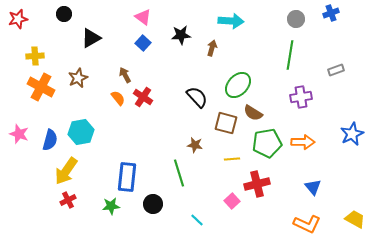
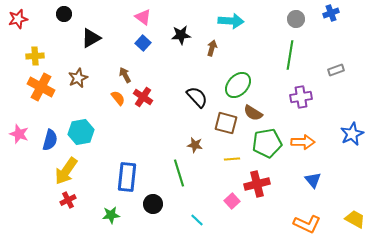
blue triangle at (313, 187): moved 7 px up
green star at (111, 206): moved 9 px down
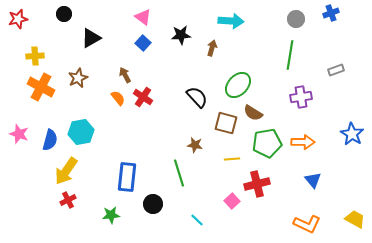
blue star at (352, 134): rotated 15 degrees counterclockwise
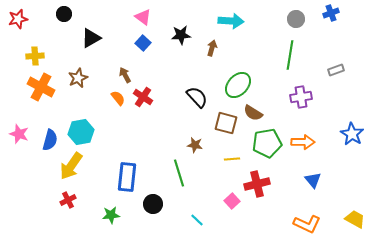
yellow arrow at (66, 171): moved 5 px right, 5 px up
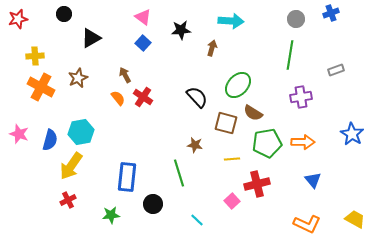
black star at (181, 35): moved 5 px up
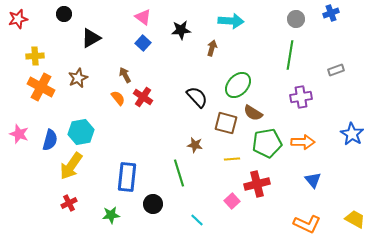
red cross at (68, 200): moved 1 px right, 3 px down
